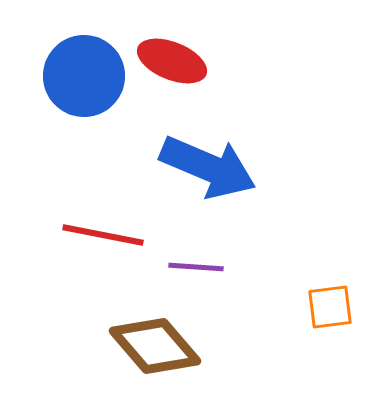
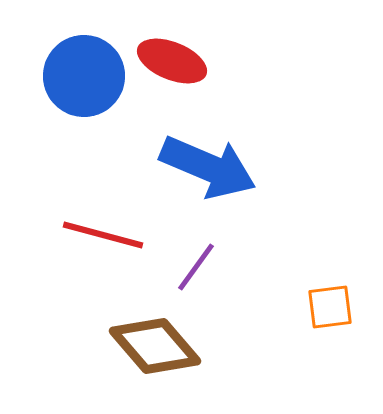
red line: rotated 4 degrees clockwise
purple line: rotated 58 degrees counterclockwise
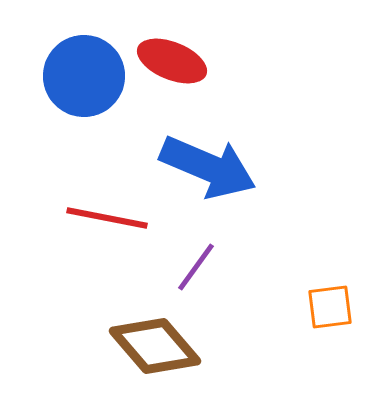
red line: moved 4 px right, 17 px up; rotated 4 degrees counterclockwise
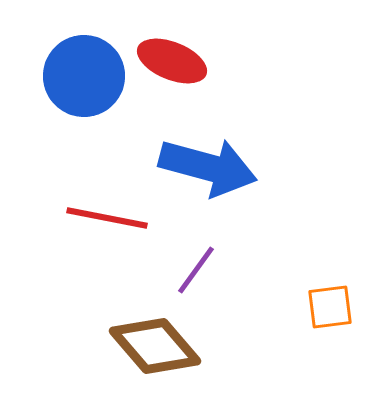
blue arrow: rotated 8 degrees counterclockwise
purple line: moved 3 px down
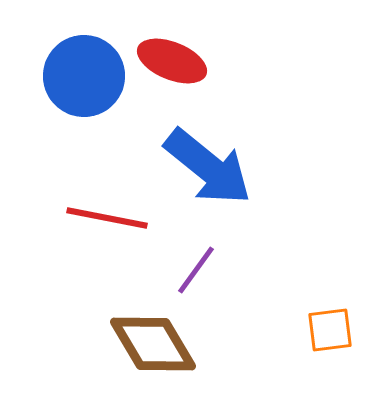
blue arrow: rotated 24 degrees clockwise
orange square: moved 23 px down
brown diamond: moved 2 px left, 2 px up; rotated 10 degrees clockwise
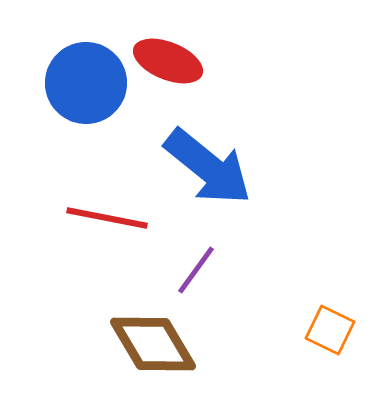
red ellipse: moved 4 px left
blue circle: moved 2 px right, 7 px down
orange square: rotated 33 degrees clockwise
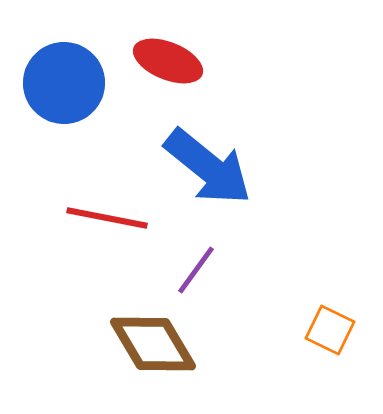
blue circle: moved 22 px left
